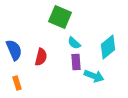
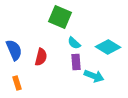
cyan diamond: rotated 70 degrees clockwise
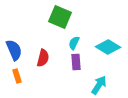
cyan semicircle: rotated 72 degrees clockwise
red semicircle: moved 2 px right, 1 px down
cyan arrow: moved 5 px right, 9 px down; rotated 78 degrees counterclockwise
orange rectangle: moved 7 px up
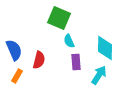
green square: moved 1 px left, 1 px down
cyan semicircle: moved 5 px left, 2 px up; rotated 48 degrees counterclockwise
cyan diamond: moved 3 px left, 1 px down; rotated 60 degrees clockwise
red semicircle: moved 4 px left, 2 px down
orange rectangle: rotated 48 degrees clockwise
cyan arrow: moved 10 px up
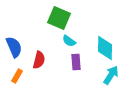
cyan semicircle: rotated 32 degrees counterclockwise
blue semicircle: moved 3 px up
cyan arrow: moved 12 px right
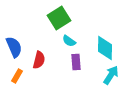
green square: rotated 35 degrees clockwise
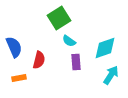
cyan diamond: rotated 70 degrees clockwise
orange rectangle: moved 2 px right, 2 px down; rotated 48 degrees clockwise
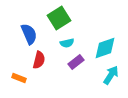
cyan semicircle: moved 2 px left, 2 px down; rotated 48 degrees counterclockwise
blue semicircle: moved 15 px right, 13 px up
purple rectangle: rotated 56 degrees clockwise
orange rectangle: rotated 32 degrees clockwise
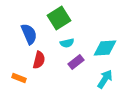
cyan diamond: rotated 15 degrees clockwise
cyan arrow: moved 6 px left, 4 px down
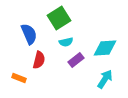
cyan semicircle: moved 1 px left, 1 px up
purple rectangle: moved 2 px up
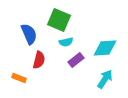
green square: moved 2 px down; rotated 35 degrees counterclockwise
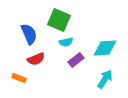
red semicircle: moved 3 px left, 1 px up; rotated 54 degrees clockwise
